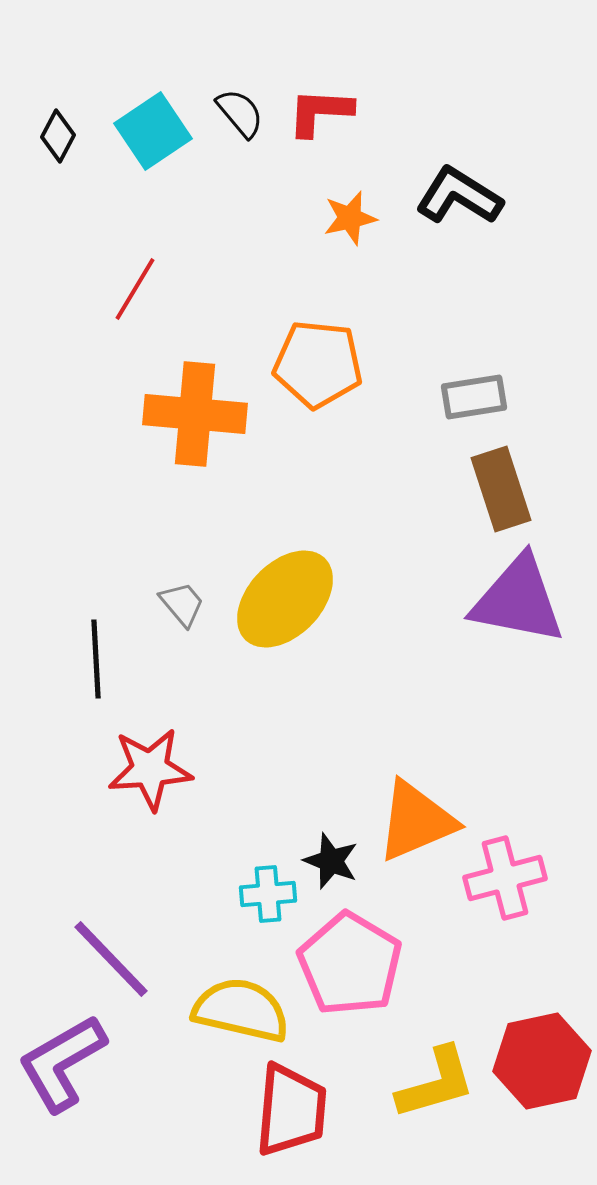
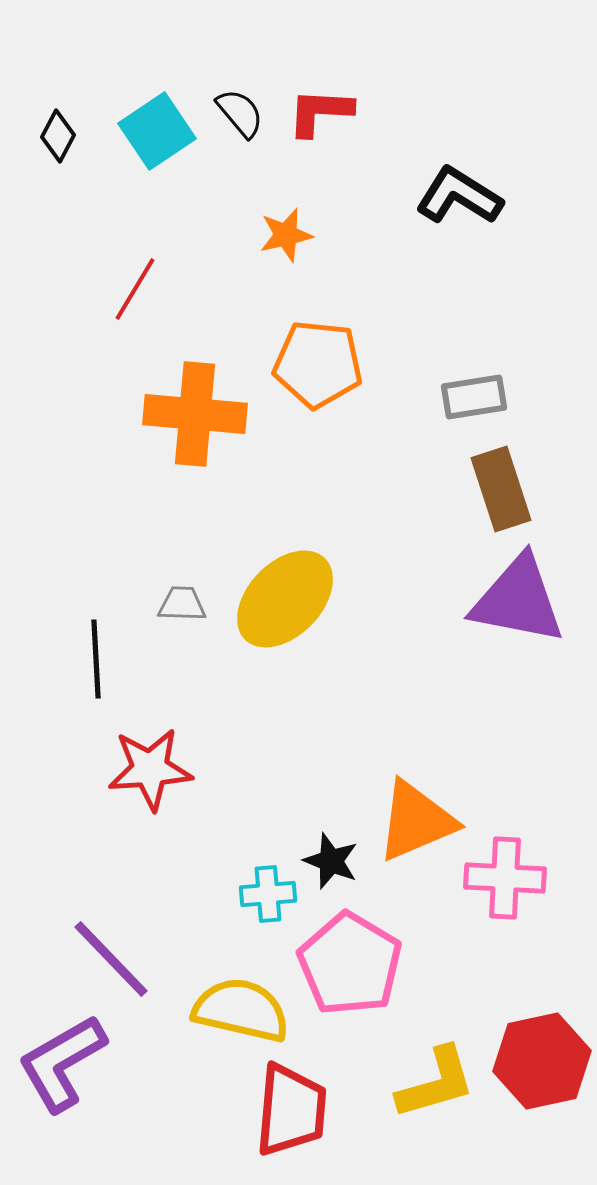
cyan square: moved 4 px right
orange star: moved 64 px left, 17 px down
gray trapezoid: rotated 48 degrees counterclockwise
pink cross: rotated 18 degrees clockwise
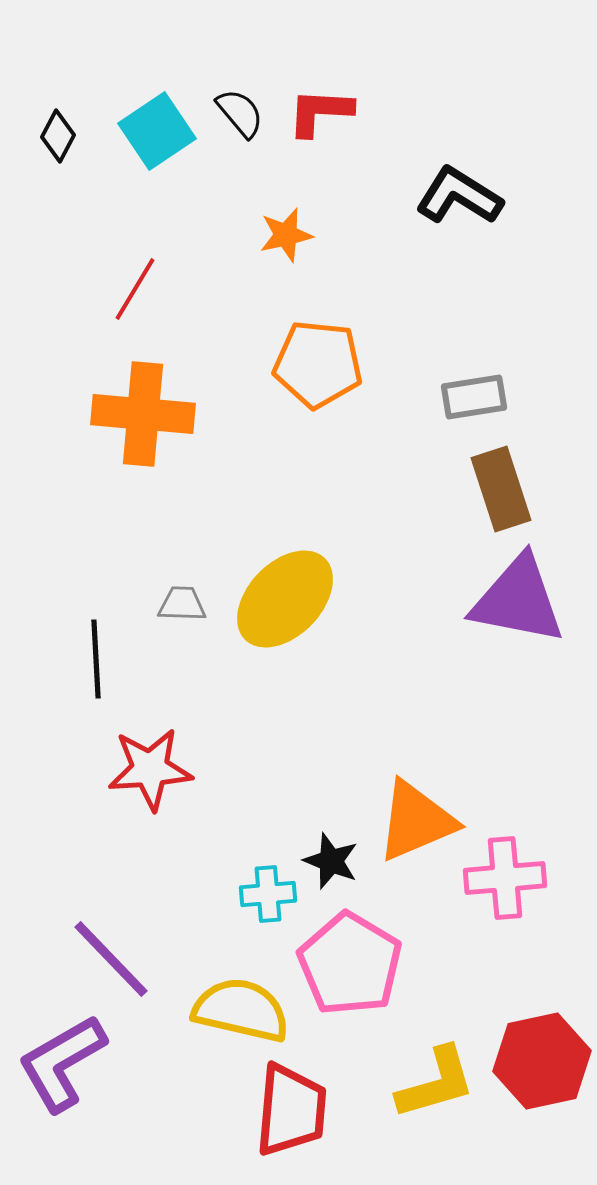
orange cross: moved 52 px left
pink cross: rotated 8 degrees counterclockwise
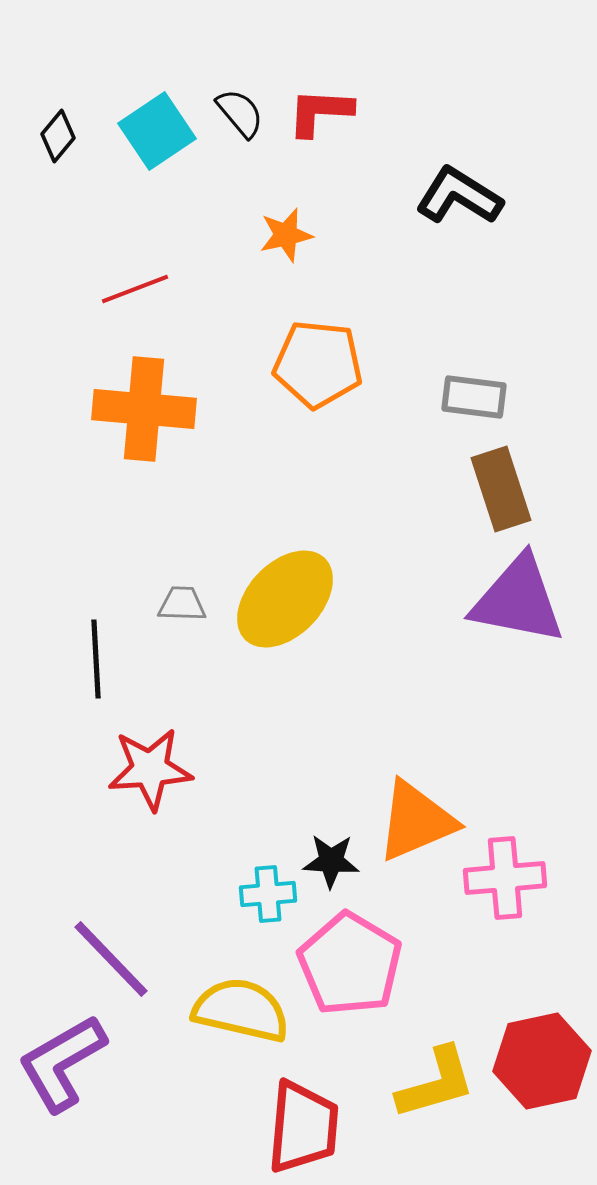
black diamond: rotated 12 degrees clockwise
red line: rotated 38 degrees clockwise
gray rectangle: rotated 16 degrees clockwise
orange cross: moved 1 px right, 5 px up
black star: rotated 18 degrees counterclockwise
red trapezoid: moved 12 px right, 17 px down
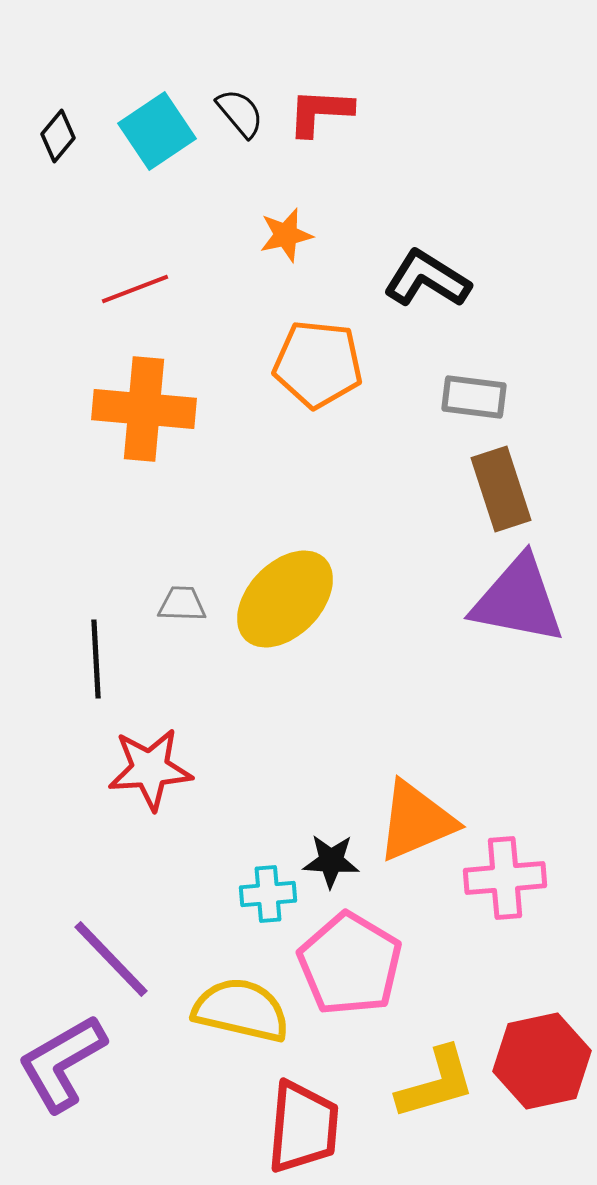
black L-shape: moved 32 px left, 83 px down
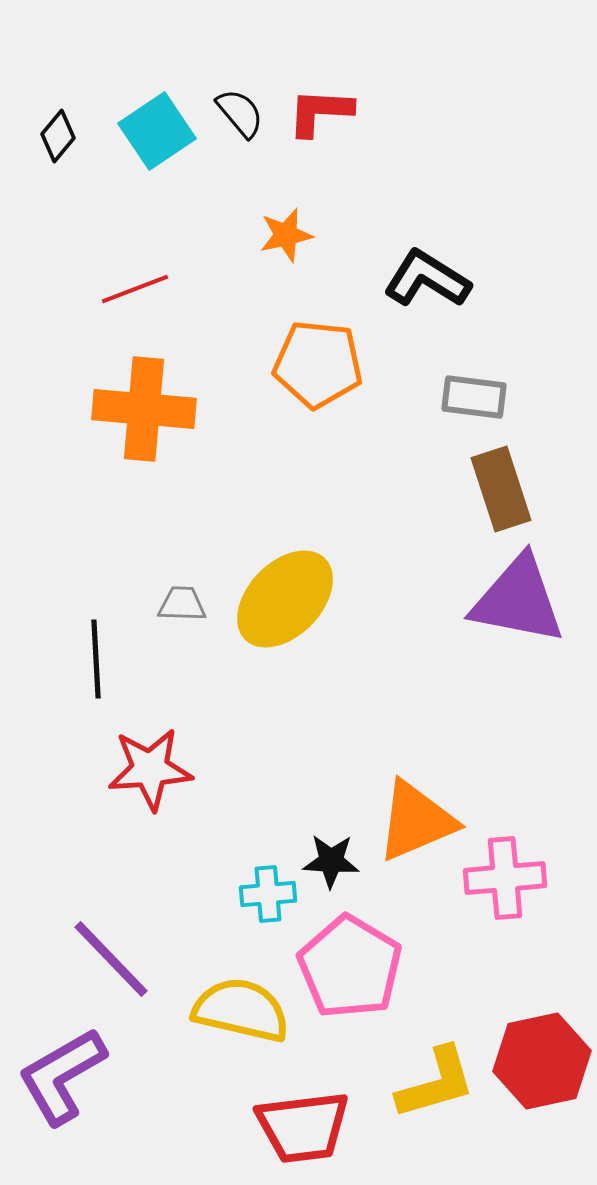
pink pentagon: moved 3 px down
purple L-shape: moved 13 px down
red trapezoid: rotated 78 degrees clockwise
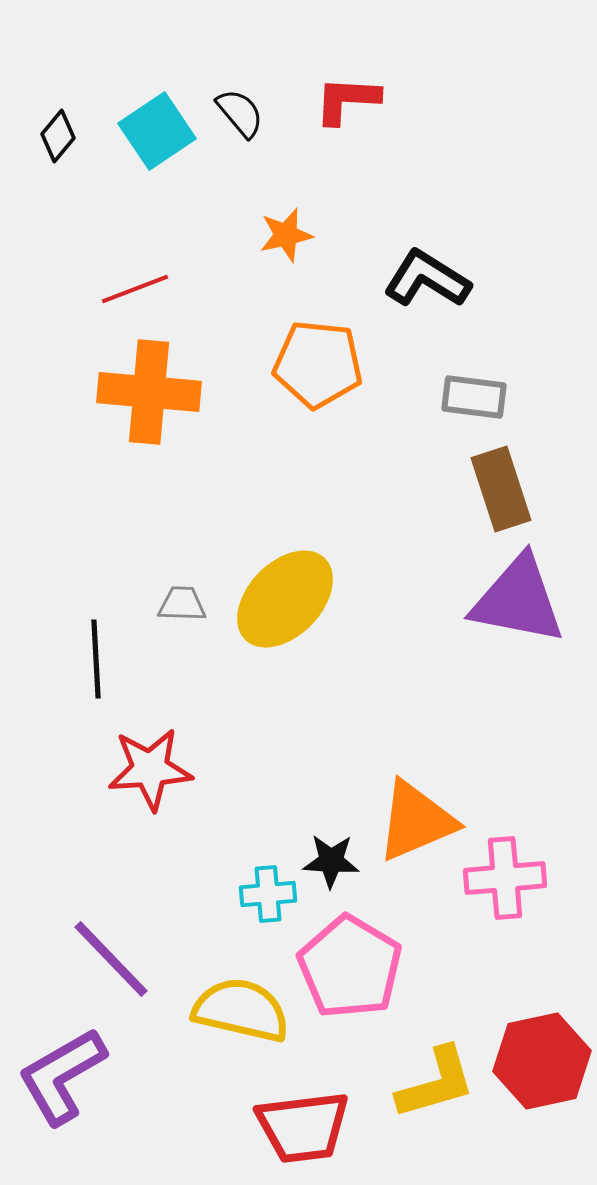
red L-shape: moved 27 px right, 12 px up
orange cross: moved 5 px right, 17 px up
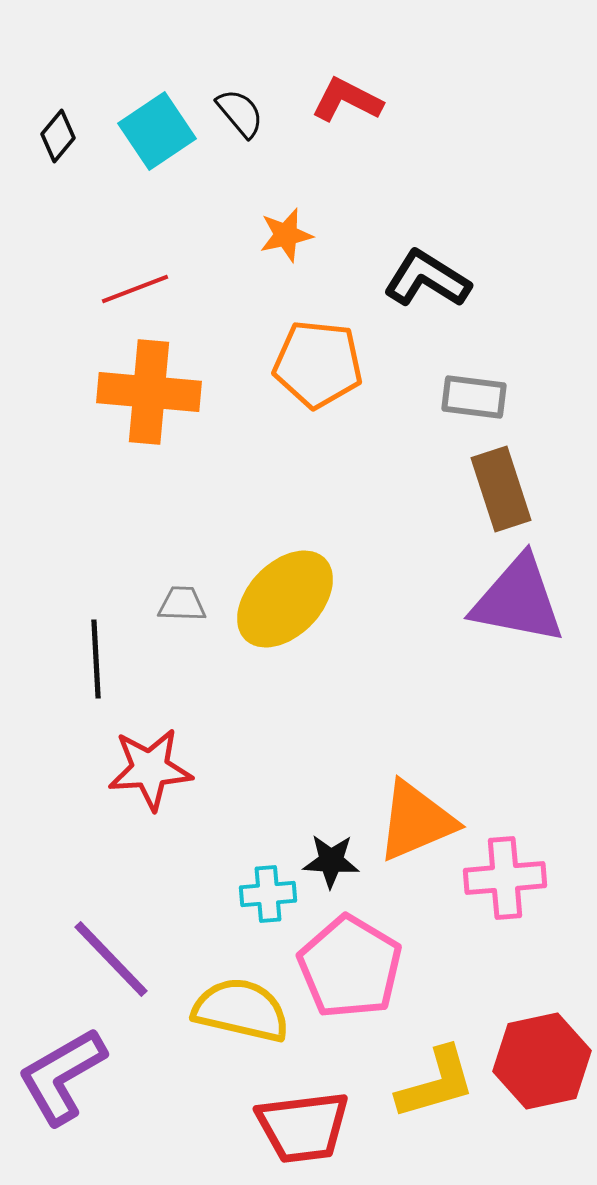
red L-shape: rotated 24 degrees clockwise
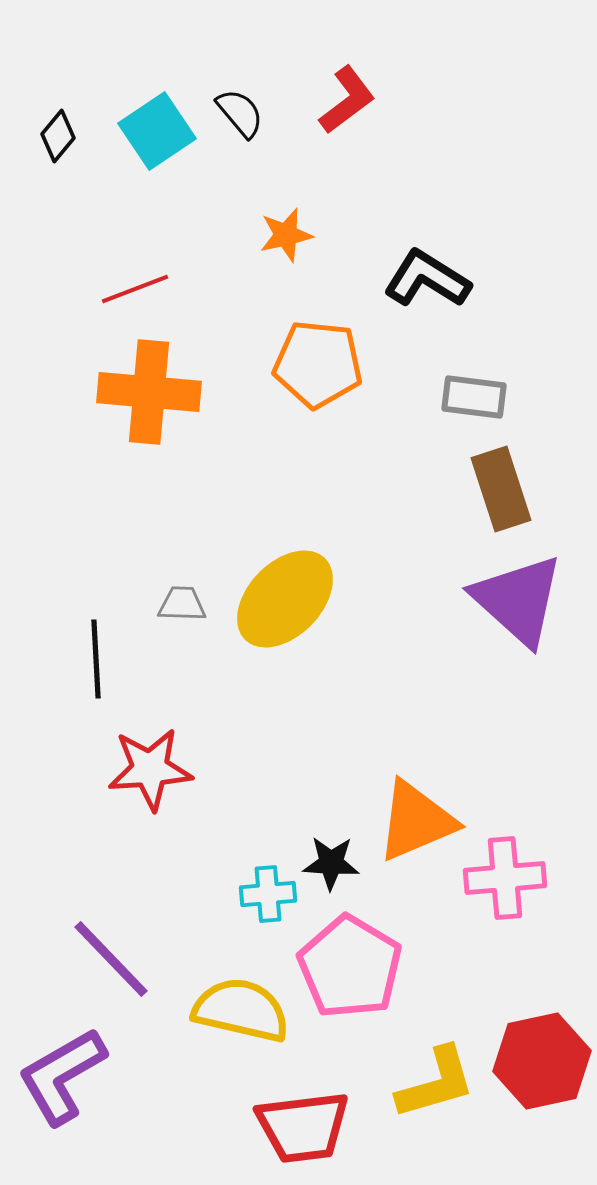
red L-shape: rotated 116 degrees clockwise
purple triangle: rotated 31 degrees clockwise
black star: moved 2 px down
